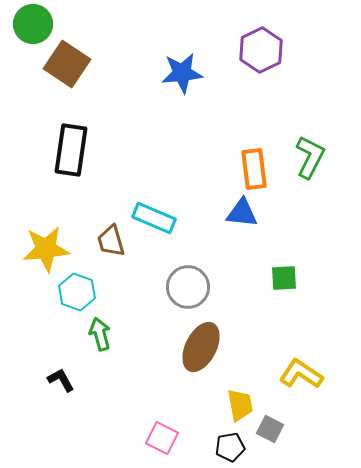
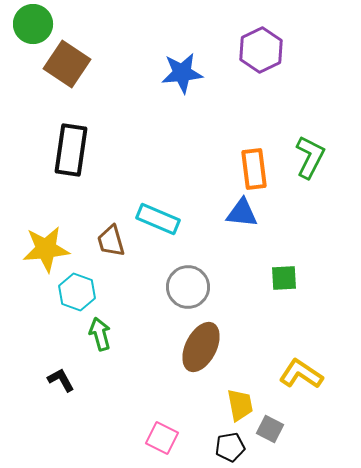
cyan rectangle: moved 4 px right, 1 px down
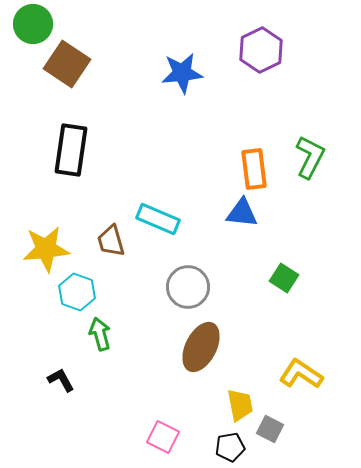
green square: rotated 36 degrees clockwise
pink square: moved 1 px right, 1 px up
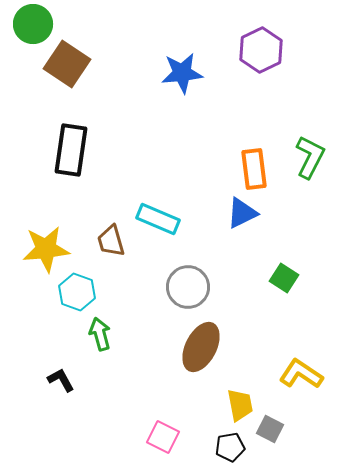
blue triangle: rotated 32 degrees counterclockwise
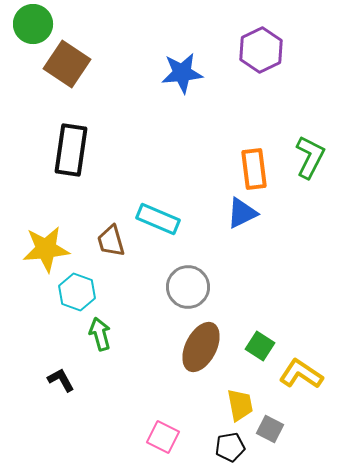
green square: moved 24 px left, 68 px down
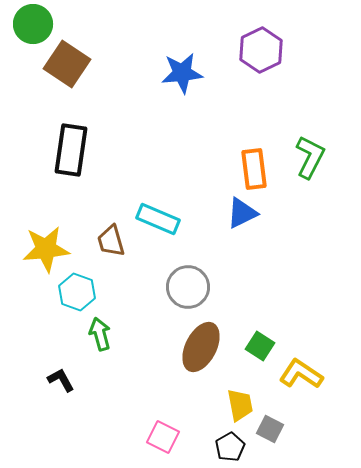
black pentagon: rotated 20 degrees counterclockwise
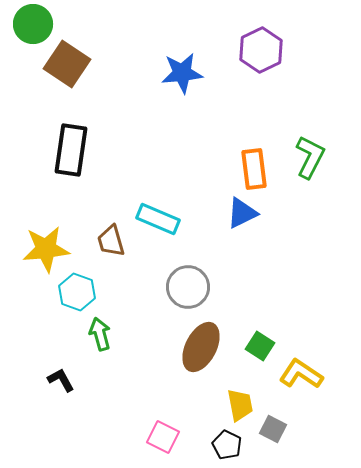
gray square: moved 3 px right
black pentagon: moved 3 px left, 2 px up; rotated 16 degrees counterclockwise
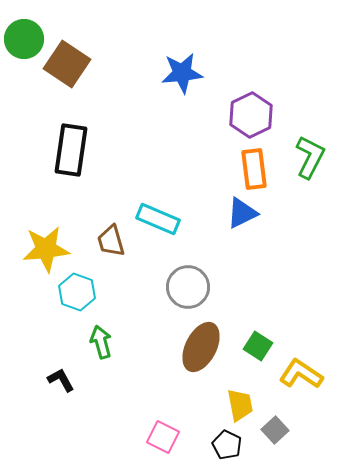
green circle: moved 9 px left, 15 px down
purple hexagon: moved 10 px left, 65 px down
green arrow: moved 1 px right, 8 px down
green square: moved 2 px left
gray square: moved 2 px right, 1 px down; rotated 20 degrees clockwise
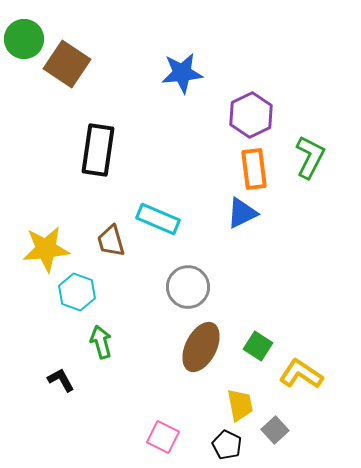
black rectangle: moved 27 px right
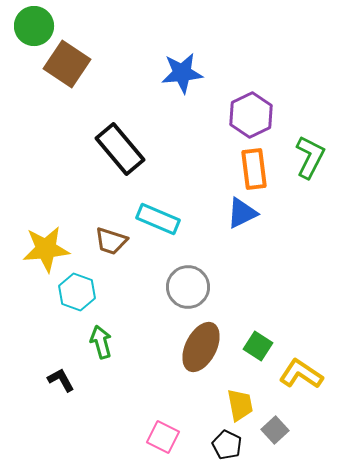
green circle: moved 10 px right, 13 px up
black rectangle: moved 22 px right, 1 px up; rotated 48 degrees counterclockwise
brown trapezoid: rotated 56 degrees counterclockwise
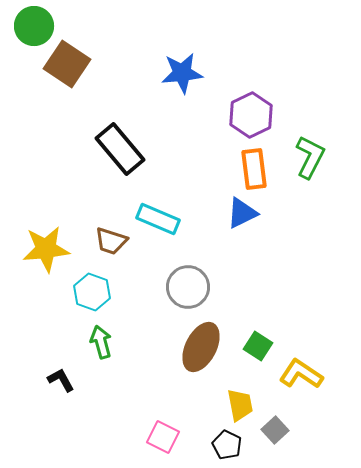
cyan hexagon: moved 15 px right
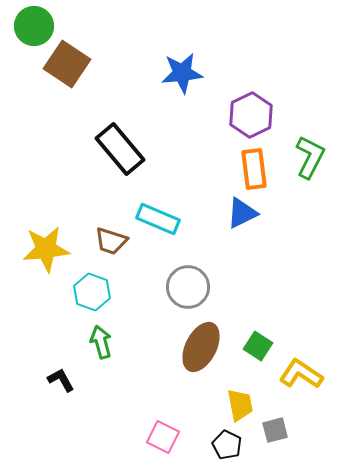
gray square: rotated 28 degrees clockwise
